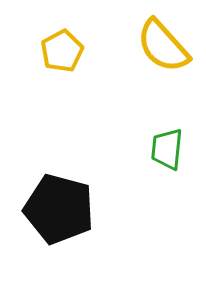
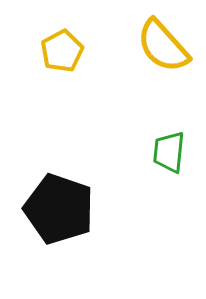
green trapezoid: moved 2 px right, 3 px down
black pentagon: rotated 4 degrees clockwise
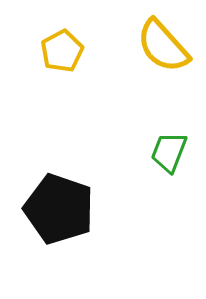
green trapezoid: rotated 15 degrees clockwise
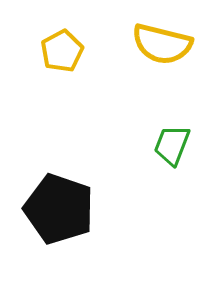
yellow semicircle: moved 1 px left, 2 px up; rotated 34 degrees counterclockwise
green trapezoid: moved 3 px right, 7 px up
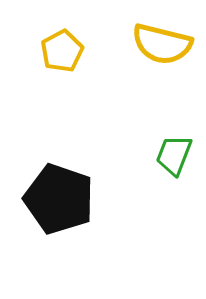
green trapezoid: moved 2 px right, 10 px down
black pentagon: moved 10 px up
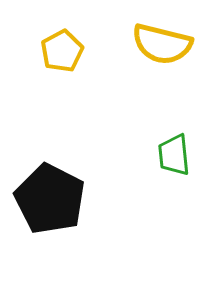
green trapezoid: rotated 27 degrees counterclockwise
black pentagon: moved 9 px left; rotated 8 degrees clockwise
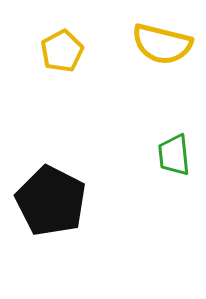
black pentagon: moved 1 px right, 2 px down
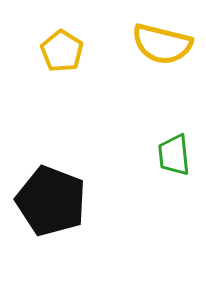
yellow pentagon: rotated 12 degrees counterclockwise
black pentagon: rotated 6 degrees counterclockwise
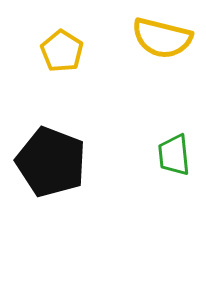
yellow semicircle: moved 6 px up
black pentagon: moved 39 px up
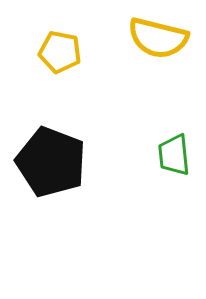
yellow semicircle: moved 4 px left
yellow pentagon: moved 2 px left, 1 px down; rotated 21 degrees counterclockwise
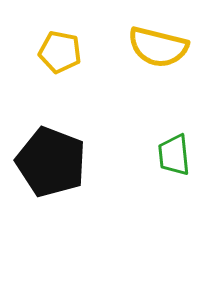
yellow semicircle: moved 9 px down
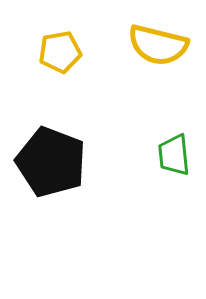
yellow semicircle: moved 2 px up
yellow pentagon: rotated 21 degrees counterclockwise
